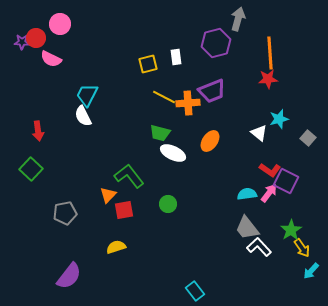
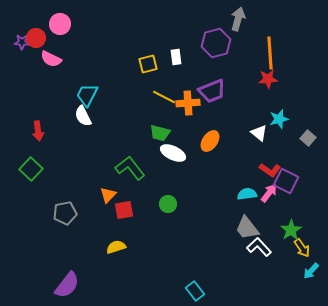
green L-shape: moved 1 px right, 8 px up
purple semicircle: moved 2 px left, 9 px down
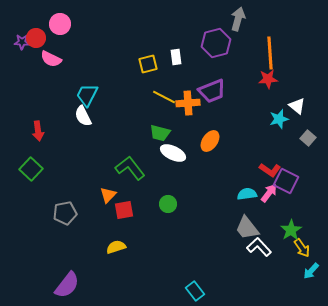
white triangle: moved 38 px right, 27 px up
